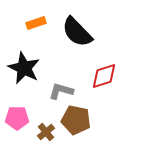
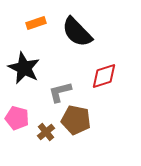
gray L-shape: moved 1 px left, 1 px down; rotated 30 degrees counterclockwise
pink pentagon: rotated 15 degrees clockwise
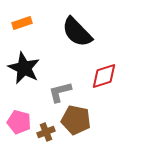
orange rectangle: moved 14 px left
pink pentagon: moved 2 px right, 4 px down
brown cross: rotated 18 degrees clockwise
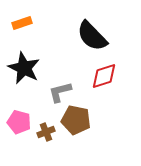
black semicircle: moved 15 px right, 4 px down
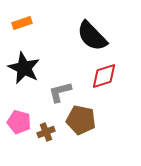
brown pentagon: moved 5 px right
